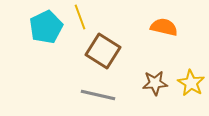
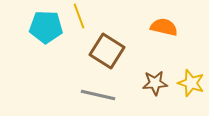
yellow line: moved 1 px left, 1 px up
cyan pentagon: rotated 28 degrees clockwise
brown square: moved 4 px right
yellow star: rotated 12 degrees counterclockwise
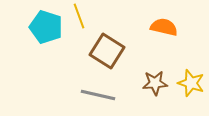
cyan pentagon: rotated 16 degrees clockwise
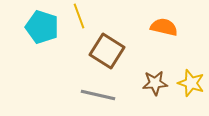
cyan pentagon: moved 4 px left
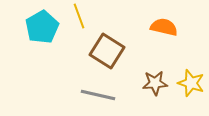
cyan pentagon: rotated 24 degrees clockwise
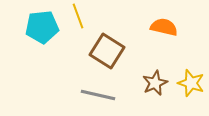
yellow line: moved 1 px left
cyan pentagon: rotated 24 degrees clockwise
brown star: rotated 20 degrees counterclockwise
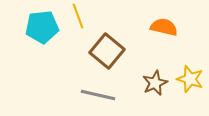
brown square: rotated 8 degrees clockwise
yellow star: moved 1 px left, 4 px up
